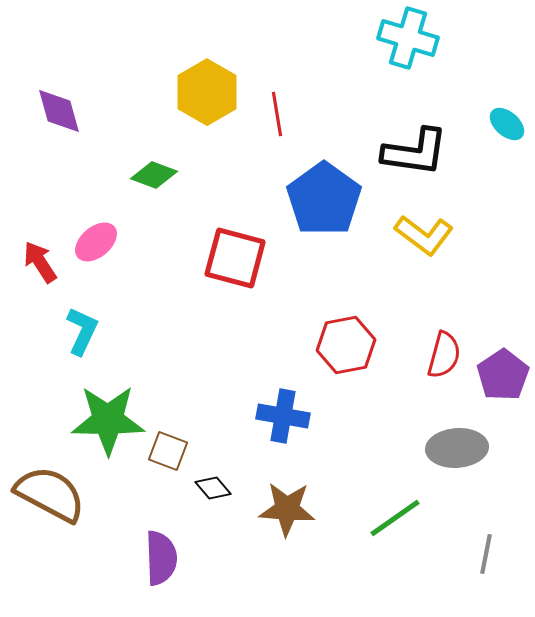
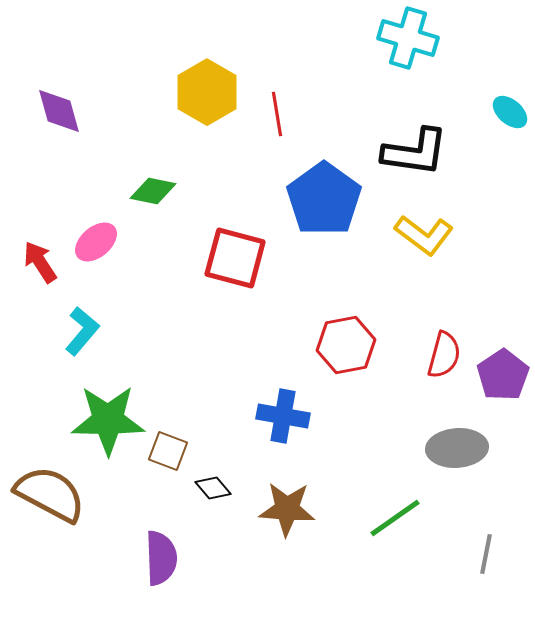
cyan ellipse: moved 3 px right, 12 px up
green diamond: moved 1 px left, 16 px down; rotated 9 degrees counterclockwise
cyan L-shape: rotated 15 degrees clockwise
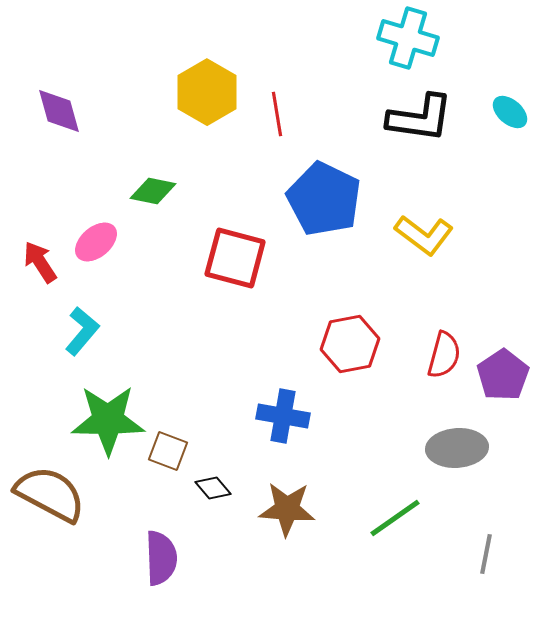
black L-shape: moved 5 px right, 34 px up
blue pentagon: rotated 10 degrees counterclockwise
red hexagon: moved 4 px right, 1 px up
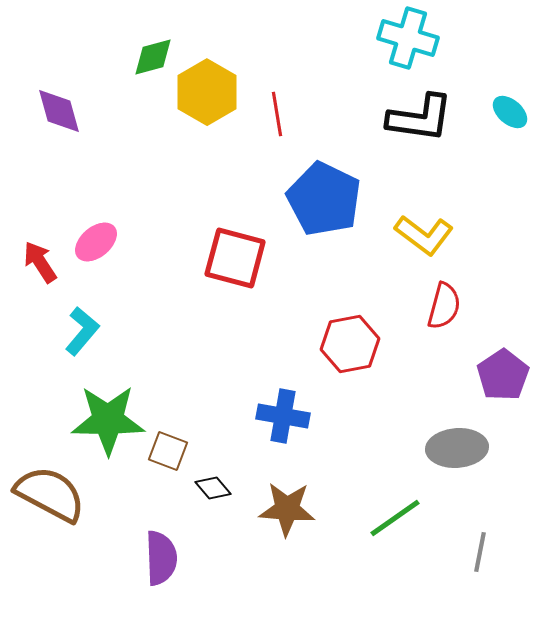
green diamond: moved 134 px up; rotated 27 degrees counterclockwise
red semicircle: moved 49 px up
gray line: moved 6 px left, 2 px up
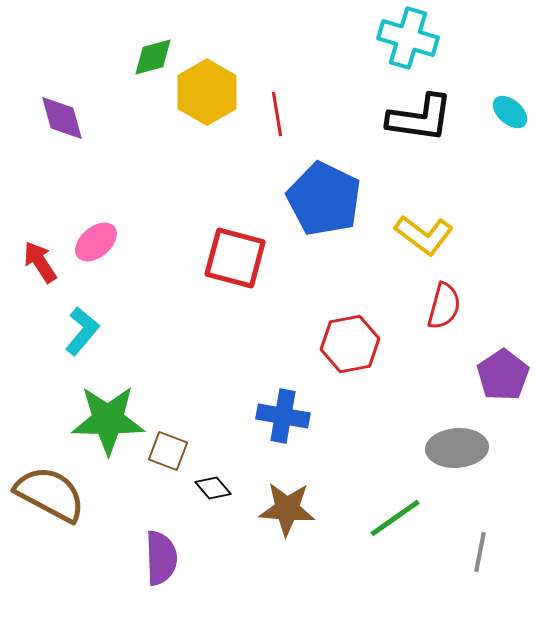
purple diamond: moved 3 px right, 7 px down
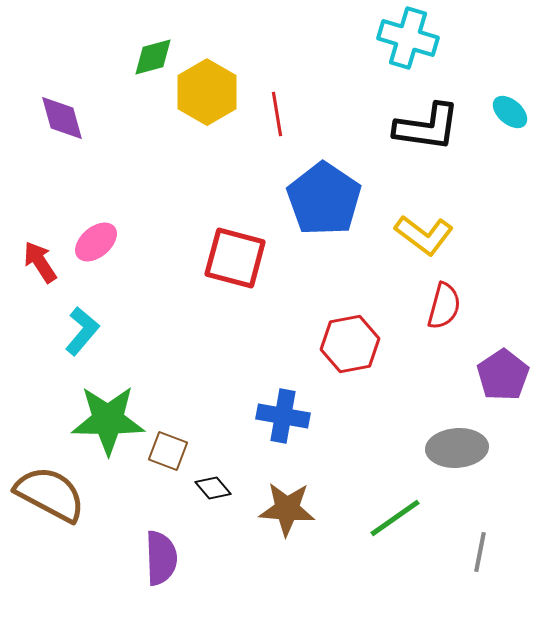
black L-shape: moved 7 px right, 9 px down
blue pentagon: rotated 8 degrees clockwise
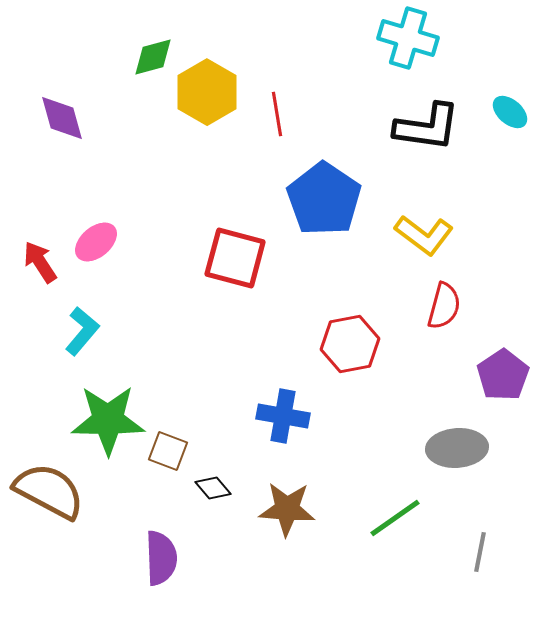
brown semicircle: moved 1 px left, 3 px up
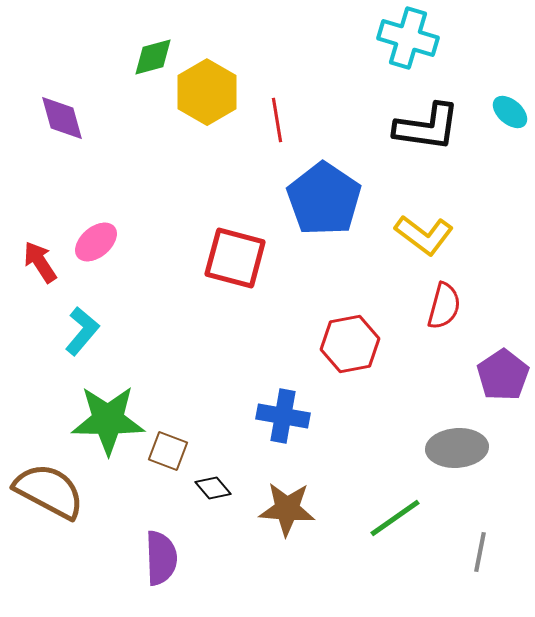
red line: moved 6 px down
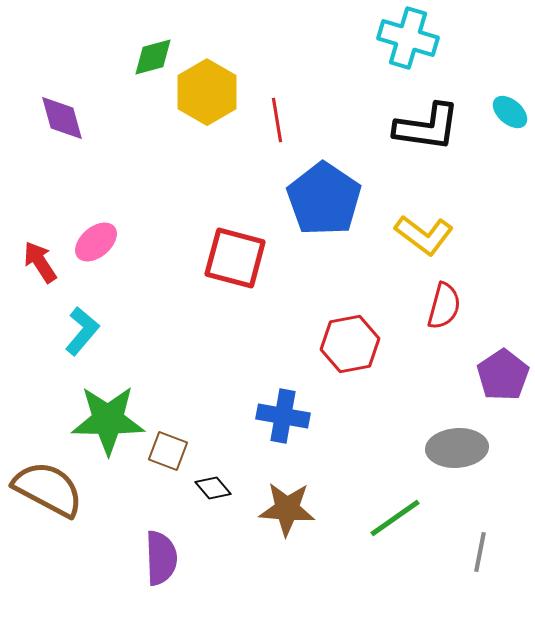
brown semicircle: moved 1 px left, 2 px up
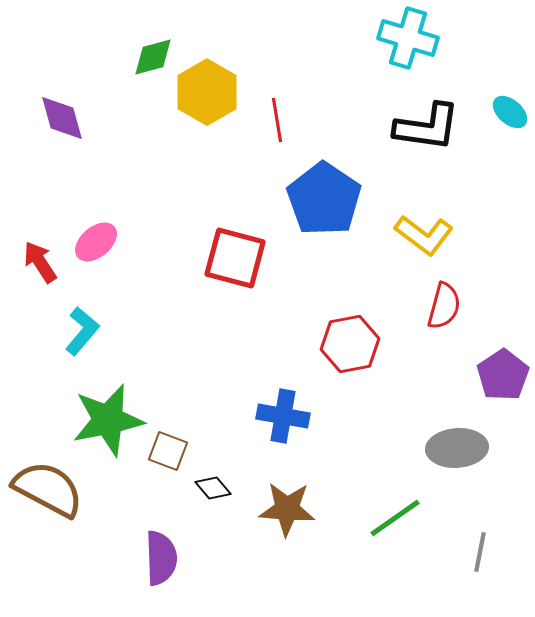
green star: rotated 12 degrees counterclockwise
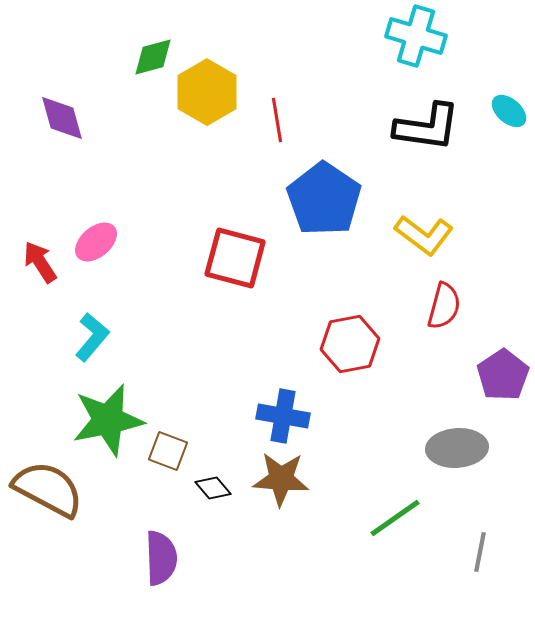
cyan cross: moved 8 px right, 2 px up
cyan ellipse: moved 1 px left, 1 px up
cyan L-shape: moved 10 px right, 6 px down
brown star: moved 6 px left, 30 px up
